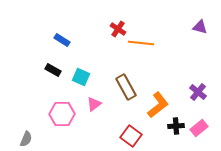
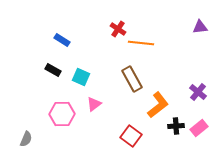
purple triangle: rotated 21 degrees counterclockwise
brown rectangle: moved 6 px right, 8 px up
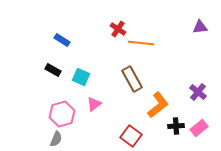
pink hexagon: rotated 15 degrees counterclockwise
gray semicircle: moved 30 px right
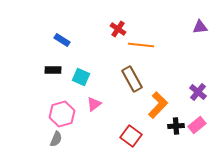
orange line: moved 2 px down
black rectangle: rotated 28 degrees counterclockwise
orange L-shape: rotated 8 degrees counterclockwise
pink rectangle: moved 2 px left, 3 px up
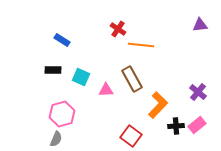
purple triangle: moved 2 px up
pink triangle: moved 12 px right, 14 px up; rotated 35 degrees clockwise
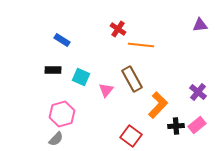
pink triangle: rotated 49 degrees counterclockwise
gray semicircle: rotated 21 degrees clockwise
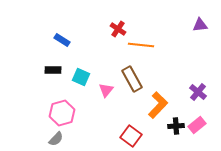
pink hexagon: moved 1 px up
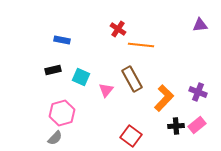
blue rectangle: rotated 21 degrees counterclockwise
black rectangle: rotated 14 degrees counterclockwise
purple cross: rotated 18 degrees counterclockwise
orange L-shape: moved 6 px right, 7 px up
gray semicircle: moved 1 px left, 1 px up
